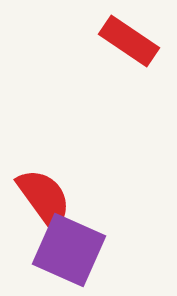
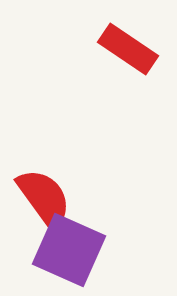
red rectangle: moved 1 px left, 8 px down
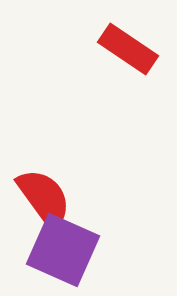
purple square: moved 6 px left
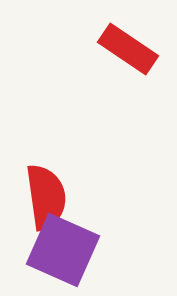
red semicircle: moved 2 px right, 1 px up; rotated 28 degrees clockwise
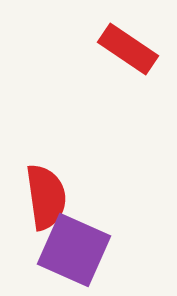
purple square: moved 11 px right
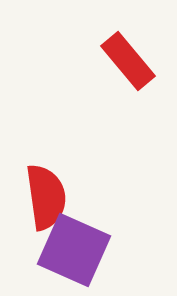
red rectangle: moved 12 px down; rotated 16 degrees clockwise
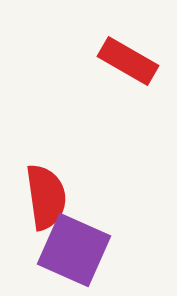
red rectangle: rotated 20 degrees counterclockwise
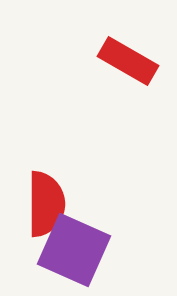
red semicircle: moved 7 px down; rotated 8 degrees clockwise
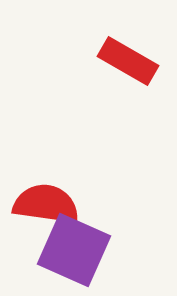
red semicircle: rotated 82 degrees counterclockwise
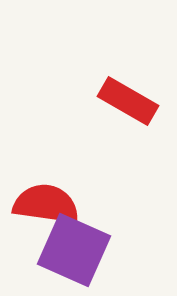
red rectangle: moved 40 px down
